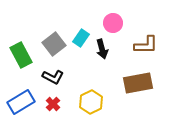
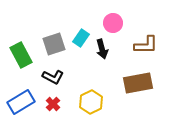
gray square: rotated 20 degrees clockwise
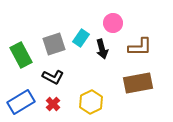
brown L-shape: moved 6 px left, 2 px down
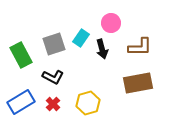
pink circle: moved 2 px left
yellow hexagon: moved 3 px left, 1 px down; rotated 10 degrees clockwise
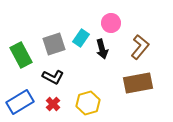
brown L-shape: rotated 50 degrees counterclockwise
blue rectangle: moved 1 px left
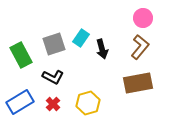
pink circle: moved 32 px right, 5 px up
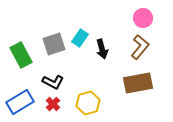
cyan rectangle: moved 1 px left
black L-shape: moved 5 px down
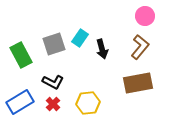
pink circle: moved 2 px right, 2 px up
yellow hexagon: rotated 10 degrees clockwise
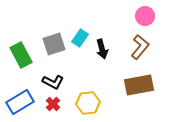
brown rectangle: moved 1 px right, 2 px down
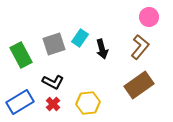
pink circle: moved 4 px right, 1 px down
brown rectangle: rotated 24 degrees counterclockwise
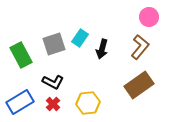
black arrow: rotated 30 degrees clockwise
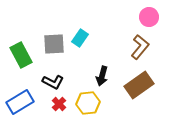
gray square: rotated 15 degrees clockwise
black arrow: moved 27 px down
red cross: moved 6 px right
